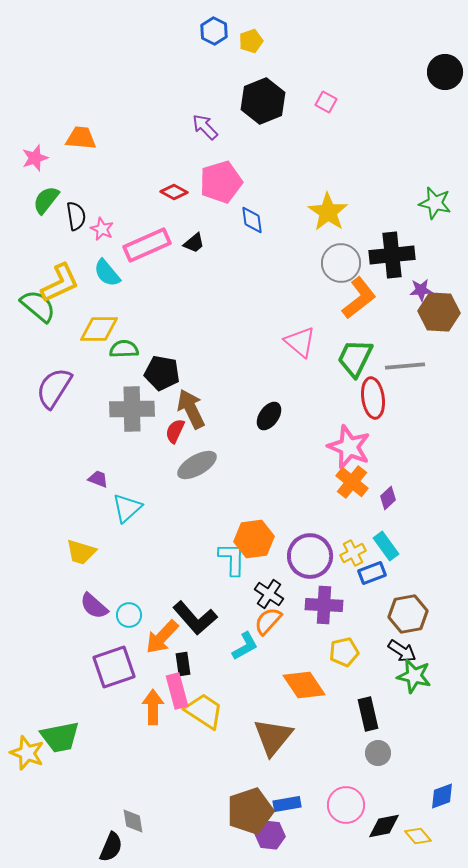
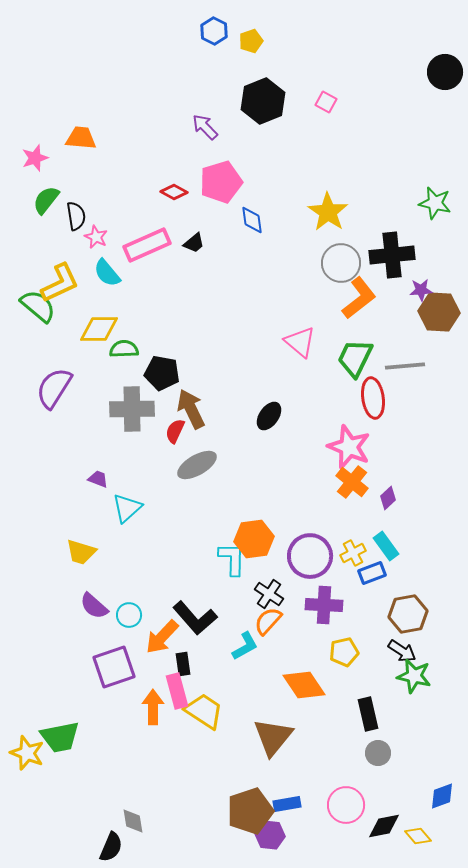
pink star at (102, 229): moved 6 px left, 8 px down
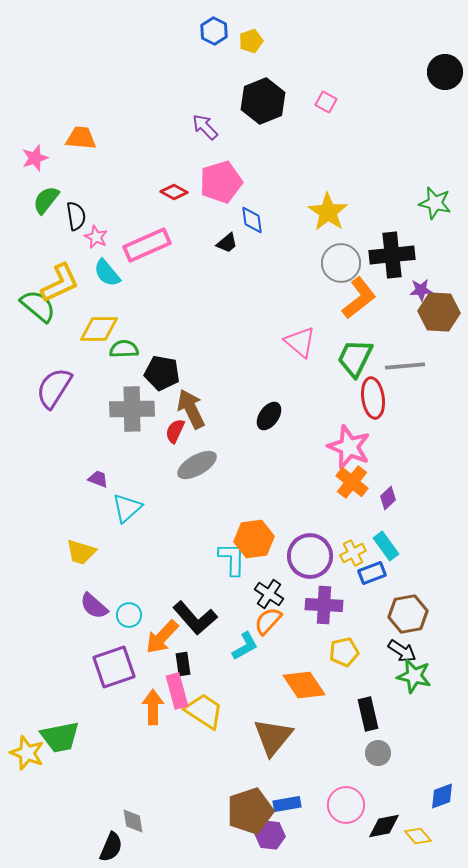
black trapezoid at (194, 243): moved 33 px right
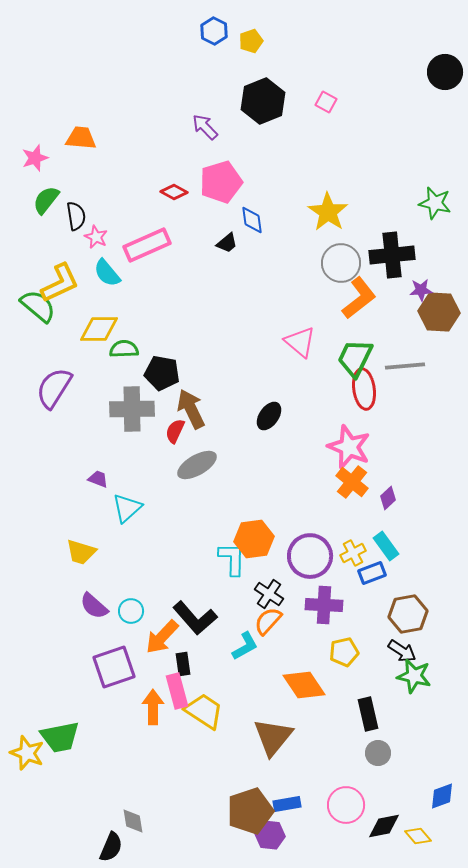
red ellipse at (373, 398): moved 9 px left, 9 px up
cyan circle at (129, 615): moved 2 px right, 4 px up
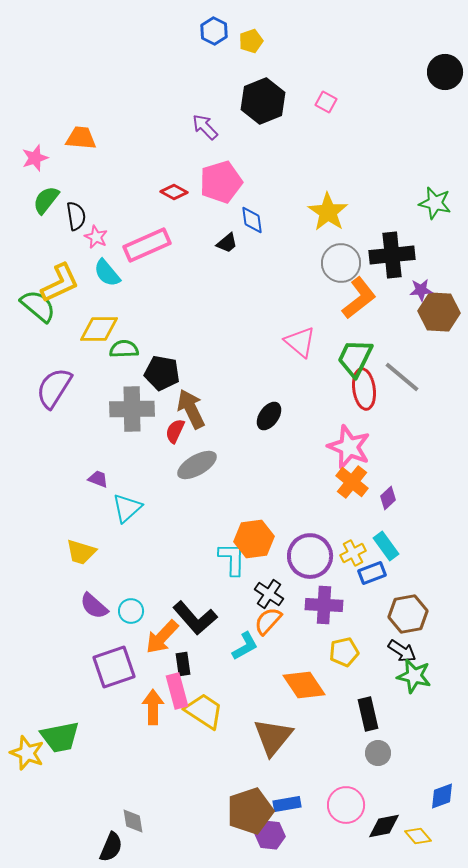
gray line at (405, 366): moved 3 px left, 11 px down; rotated 45 degrees clockwise
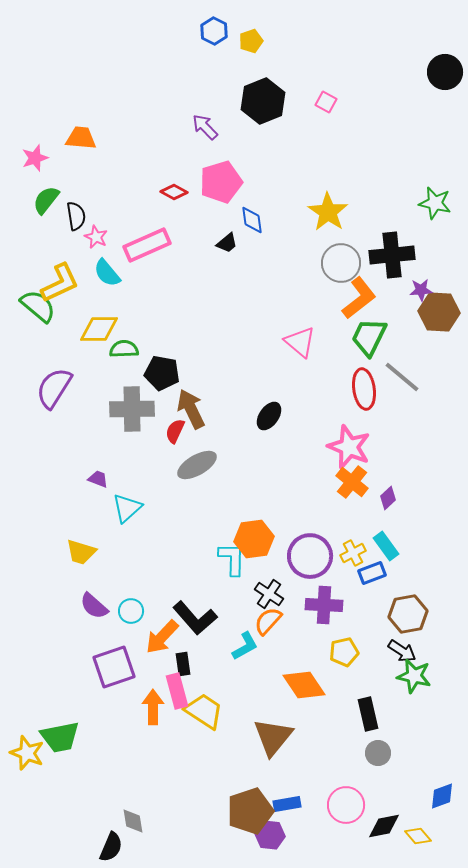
green trapezoid at (355, 358): moved 14 px right, 21 px up
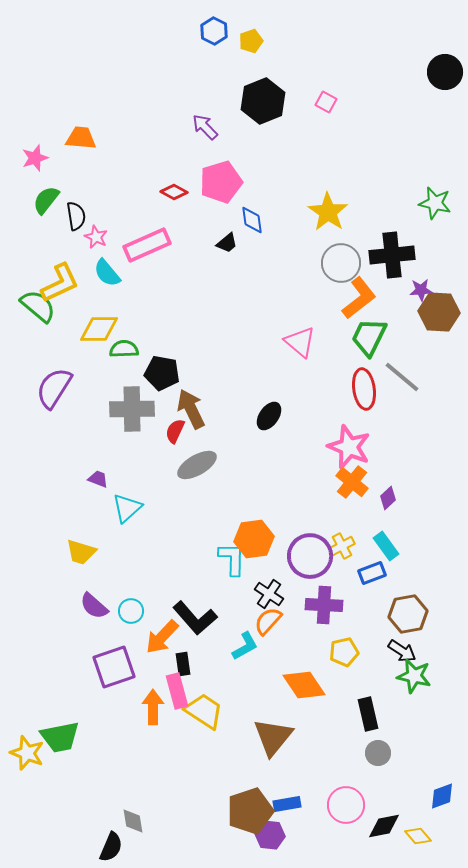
yellow cross at (353, 553): moved 11 px left, 7 px up
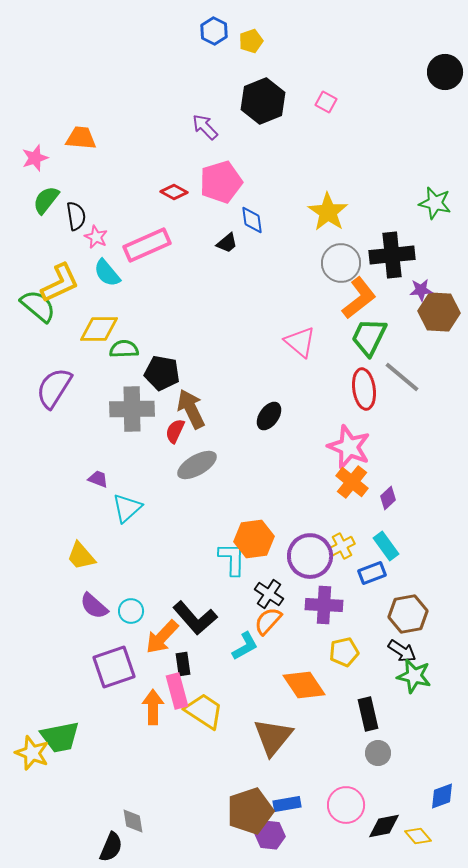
yellow trapezoid at (81, 552): moved 4 px down; rotated 32 degrees clockwise
yellow star at (27, 753): moved 5 px right
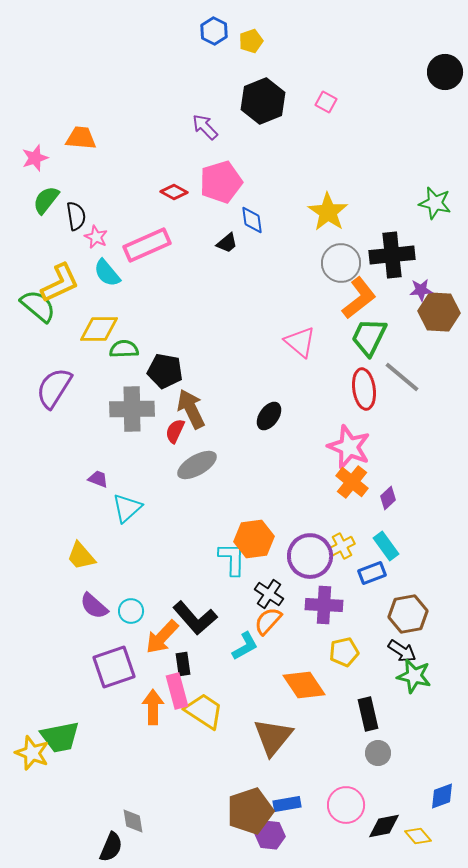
black pentagon at (162, 373): moved 3 px right, 2 px up
